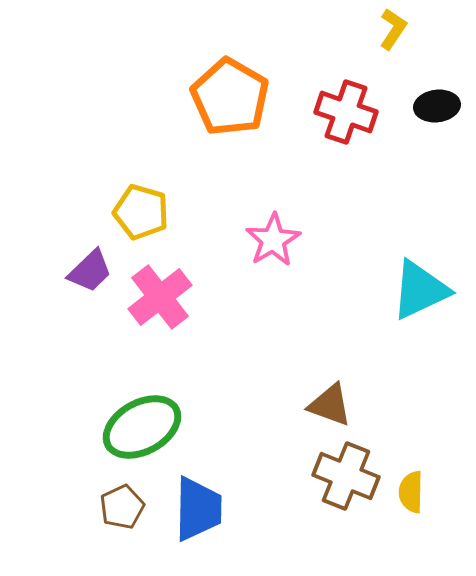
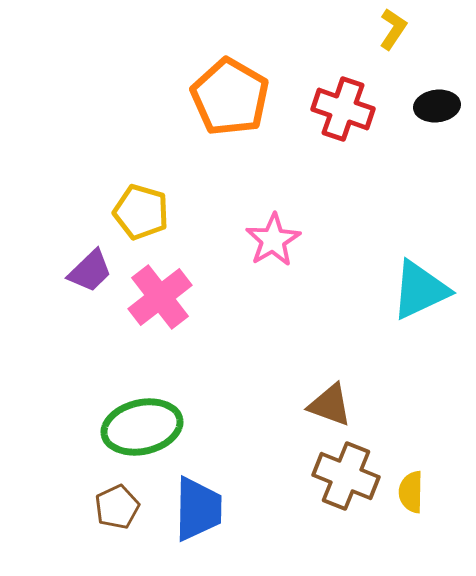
red cross: moved 3 px left, 3 px up
green ellipse: rotated 16 degrees clockwise
brown pentagon: moved 5 px left
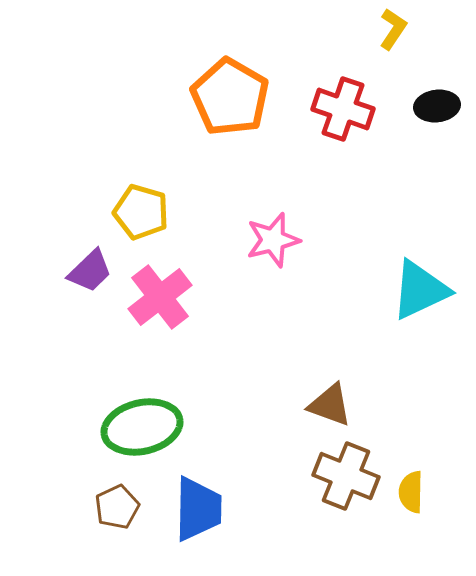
pink star: rotated 16 degrees clockwise
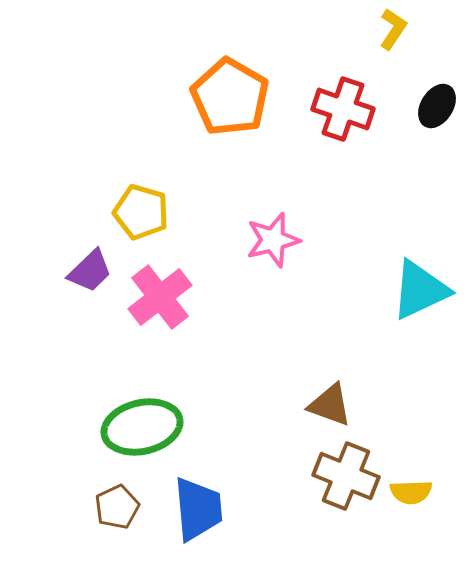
black ellipse: rotated 51 degrees counterclockwise
yellow semicircle: rotated 93 degrees counterclockwise
blue trapezoid: rotated 6 degrees counterclockwise
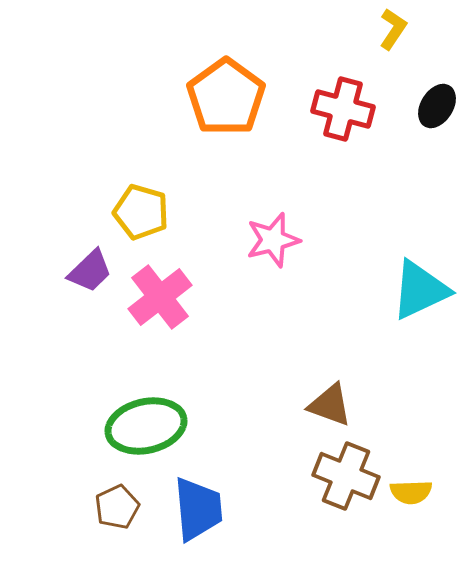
orange pentagon: moved 4 px left; rotated 6 degrees clockwise
red cross: rotated 4 degrees counterclockwise
green ellipse: moved 4 px right, 1 px up
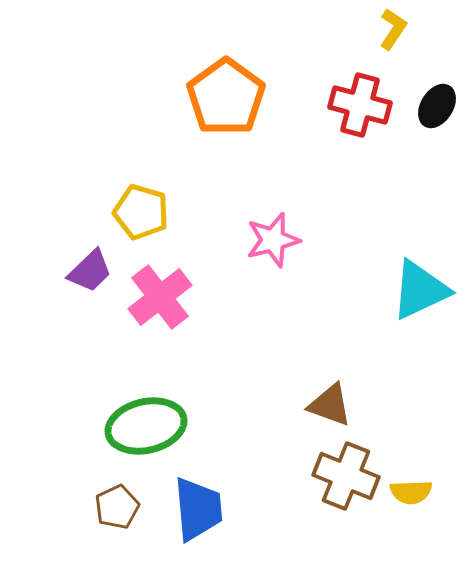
red cross: moved 17 px right, 4 px up
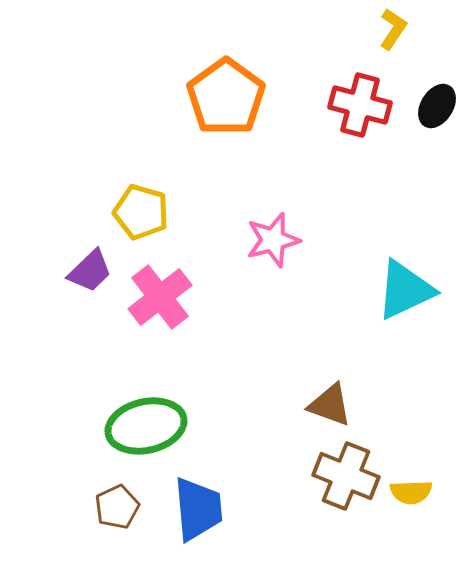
cyan triangle: moved 15 px left
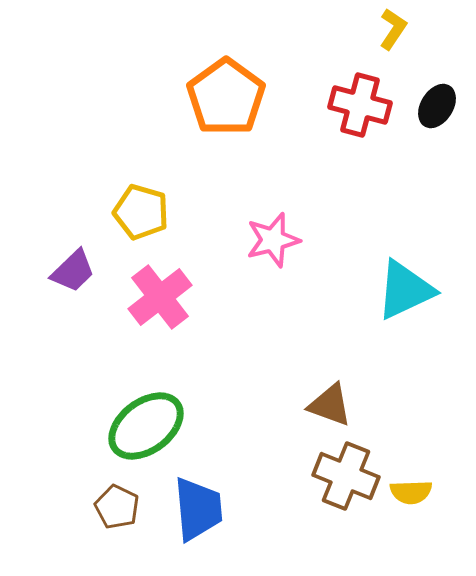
purple trapezoid: moved 17 px left
green ellipse: rotated 24 degrees counterclockwise
brown pentagon: rotated 21 degrees counterclockwise
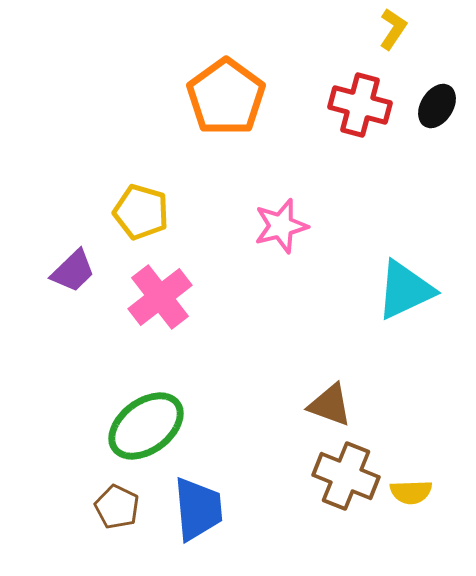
pink star: moved 8 px right, 14 px up
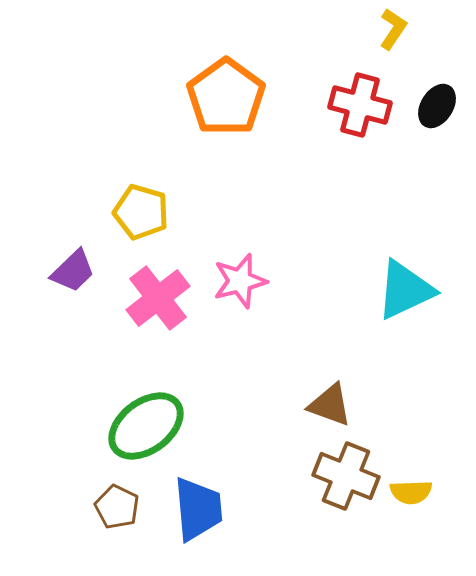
pink star: moved 41 px left, 55 px down
pink cross: moved 2 px left, 1 px down
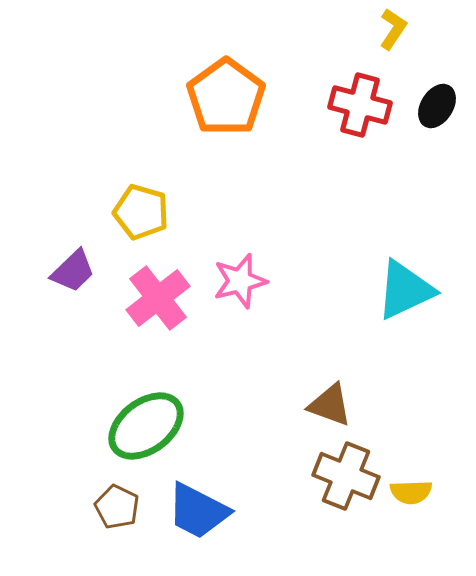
blue trapezoid: moved 2 px down; rotated 122 degrees clockwise
